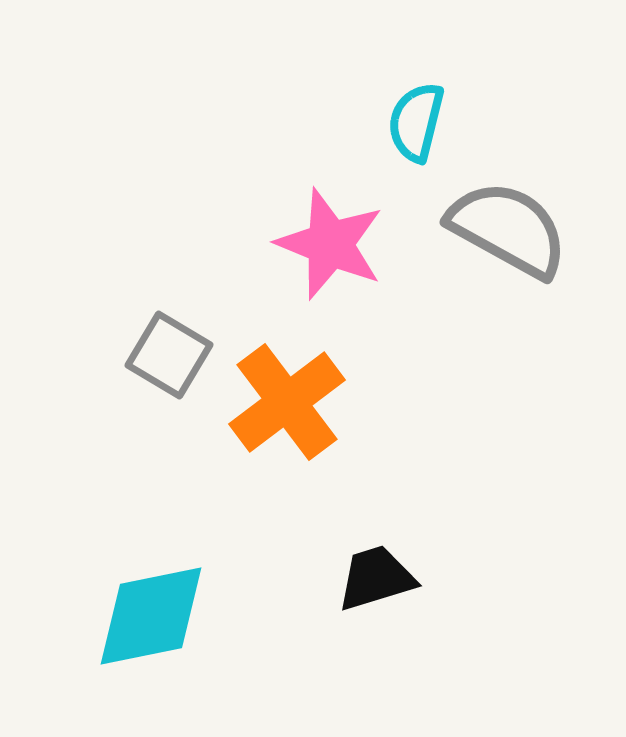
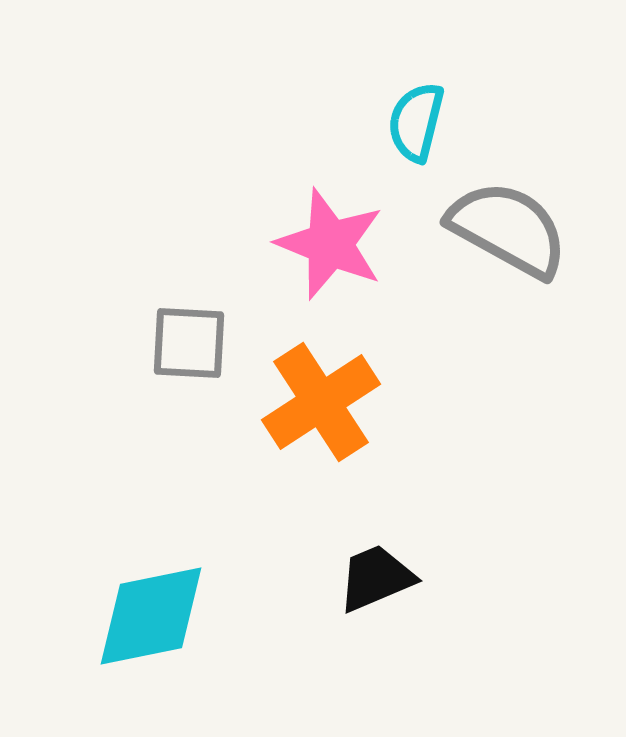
gray square: moved 20 px right, 12 px up; rotated 28 degrees counterclockwise
orange cross: moved 34 px right; rotated 4 degrees clockwise
black trapezoid: rotated 6 degrees counterclockwise
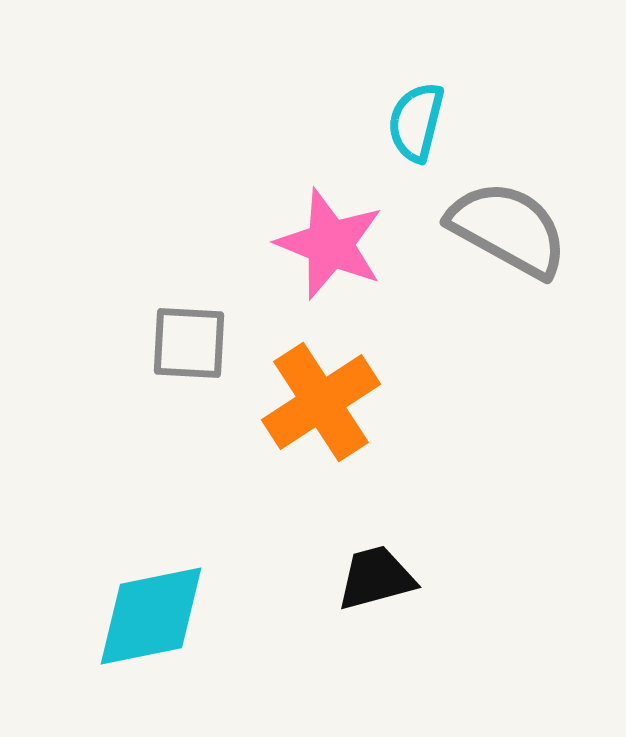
black trapezoid: rotated 8 degrees clockwise
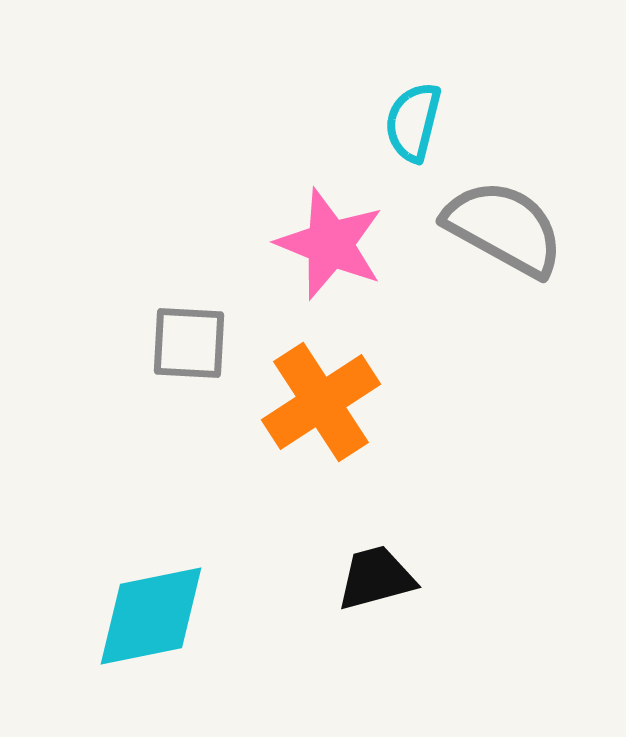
cyan semicircle: moved 3 px left
gray semicircle: moved 4 px left, 1 px up
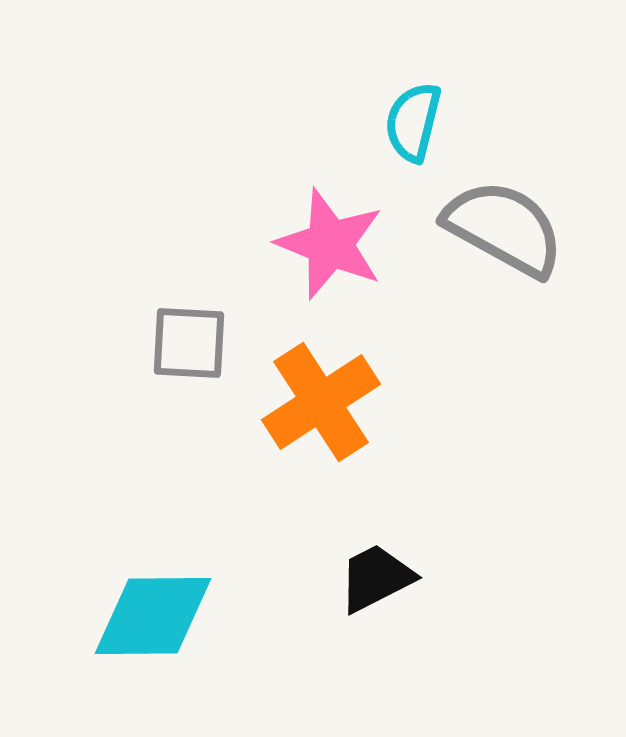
black trapezoid: rotated 12 degrees counterclockwise
cyan diamond: moved 2 px right; rotated 11 degrees clockwise
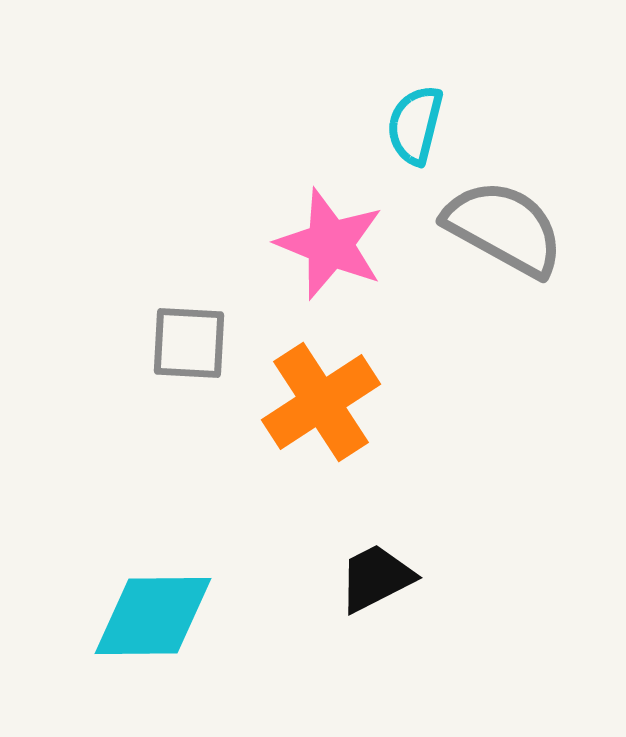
cyan semicircle: moved 2 px right, 3 px down
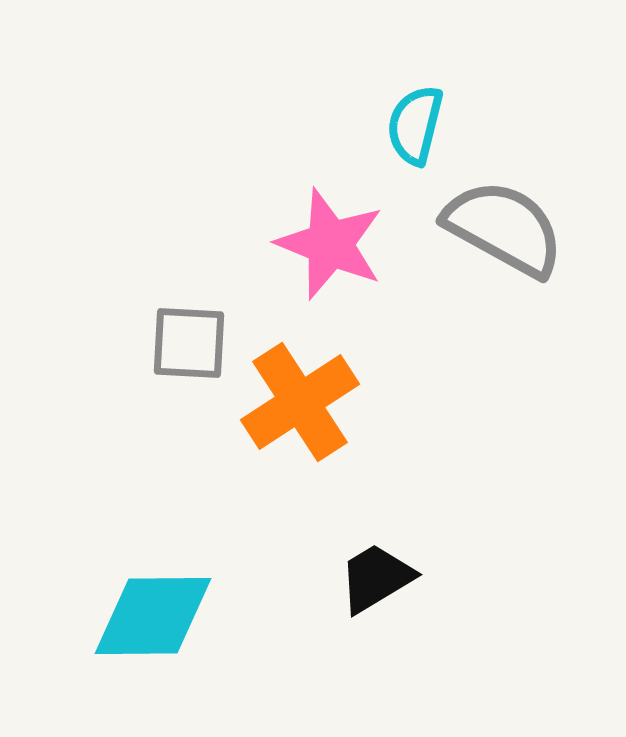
orange cross: moved 21 px left
black trapezoid: rotated 4 degrees counterclockwise
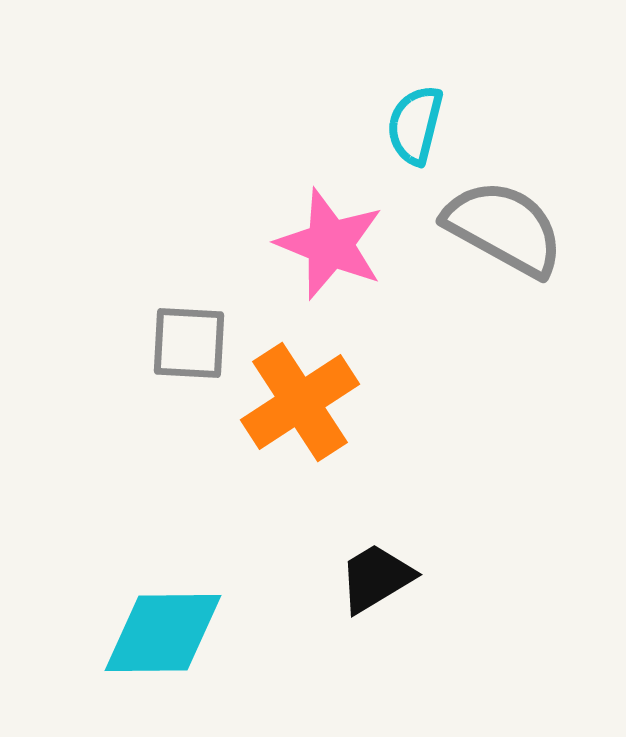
cyan diamond: moved 10 px right, 17 px down
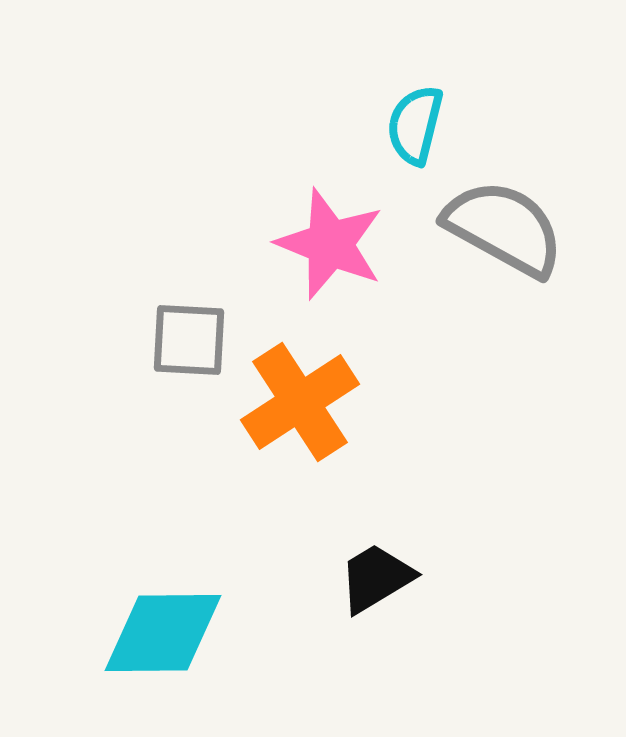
gray square: moved 3 px up
